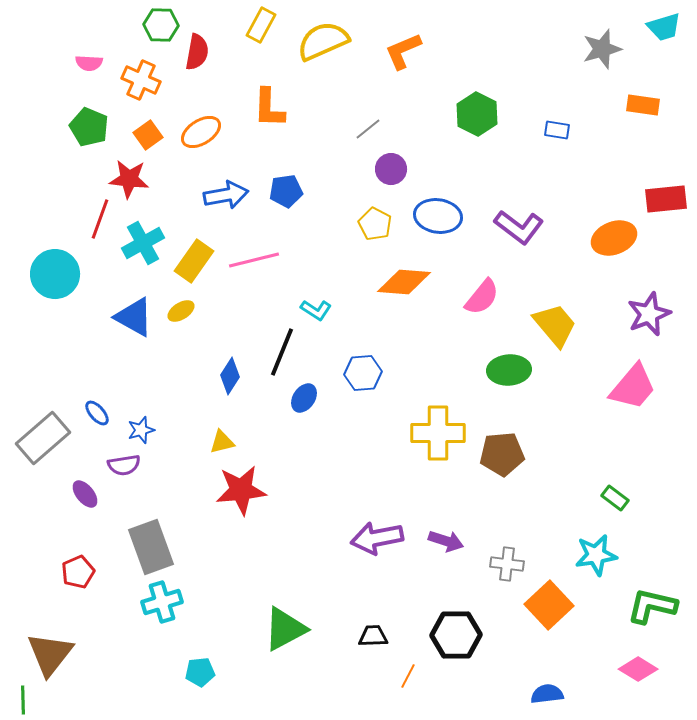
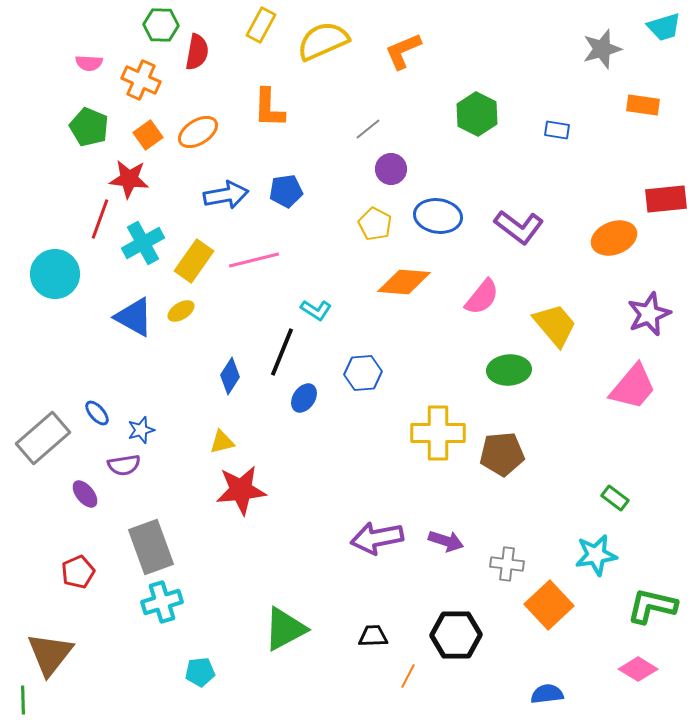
orange ellipse at (201, 132): moved 3 px left
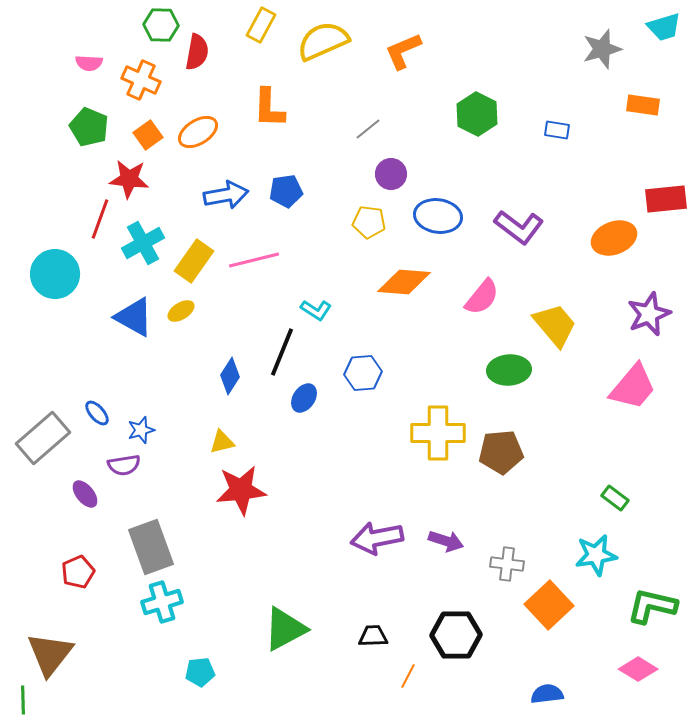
purple circle at (391, 169): moved 5 px down
yellow pentagon at (375, 224): moved 6 px left, 2 px up; rotated 20 degrees counterclockwise
brown pentagon at (502, 454): moved 1 px left, 2 px up
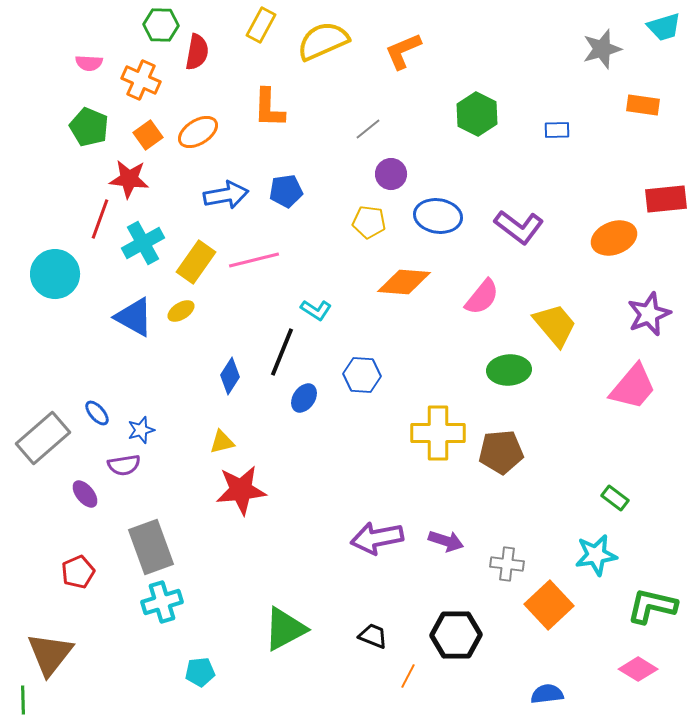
blue rectangle at (557, 130): rotated 10 degrees counterclockwise
yellow rectangle at (194, 261): moved 2 px right, 1 px down
blue hexagon at (363, 373): moved 1 px left, 2 px down; rotated 9 degrees clockwise
black trapezoid at (373, 636): rotated 24 degrees clockwise
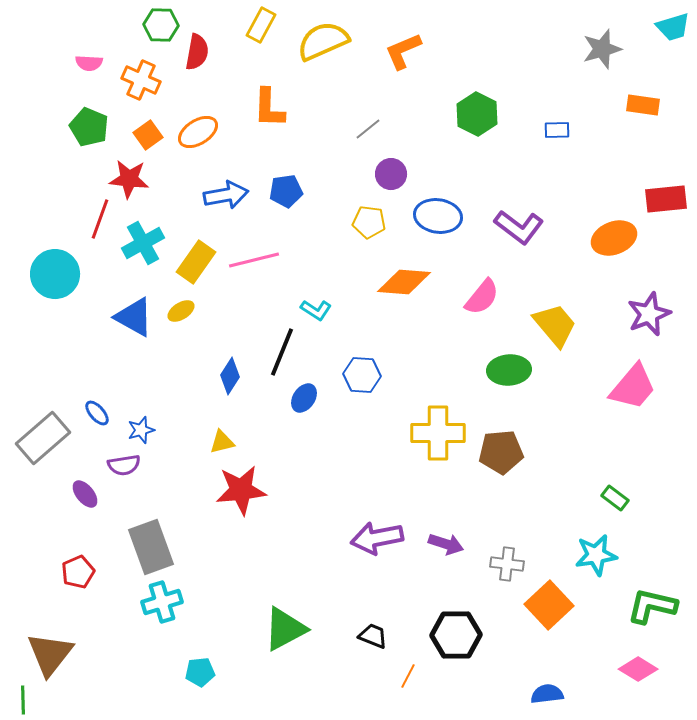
cyan trapezoid at (664, 27): moved 9 px right
purple arrow at (446, 541): moved 3 px down
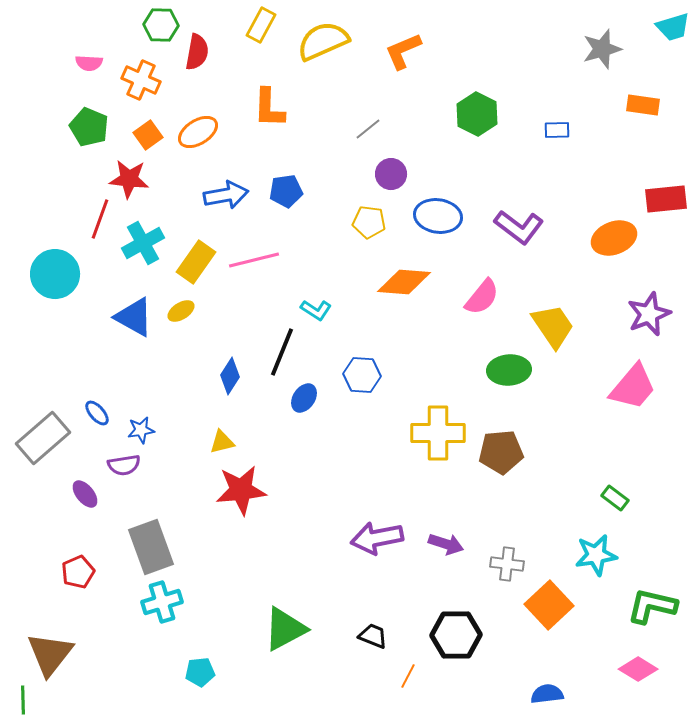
yellow trapezoid at (555, 325): moved 2 px left, 1 px down; rotated 6 degrees clockwise
blue star at (141, 430): rotated 8 degrees clockwise
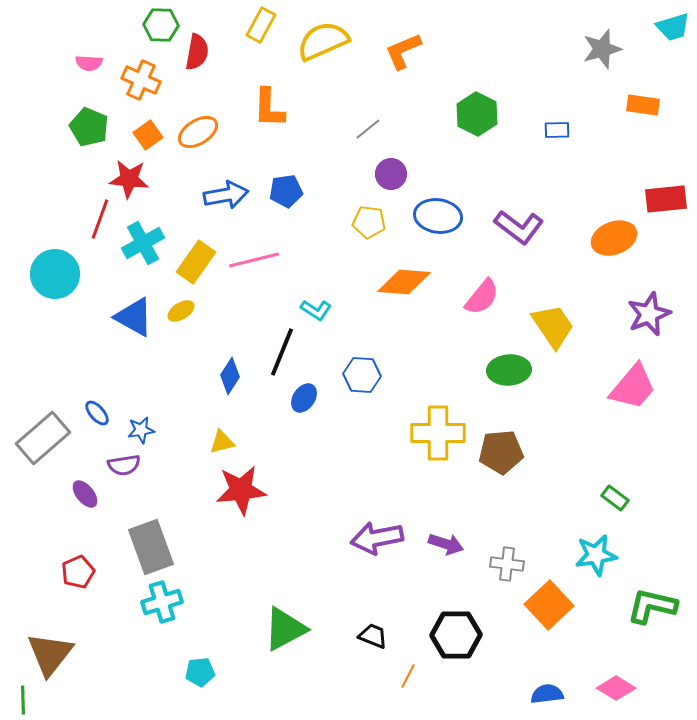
pink diamond at (638, 669): moved 22 px left, 19 px down
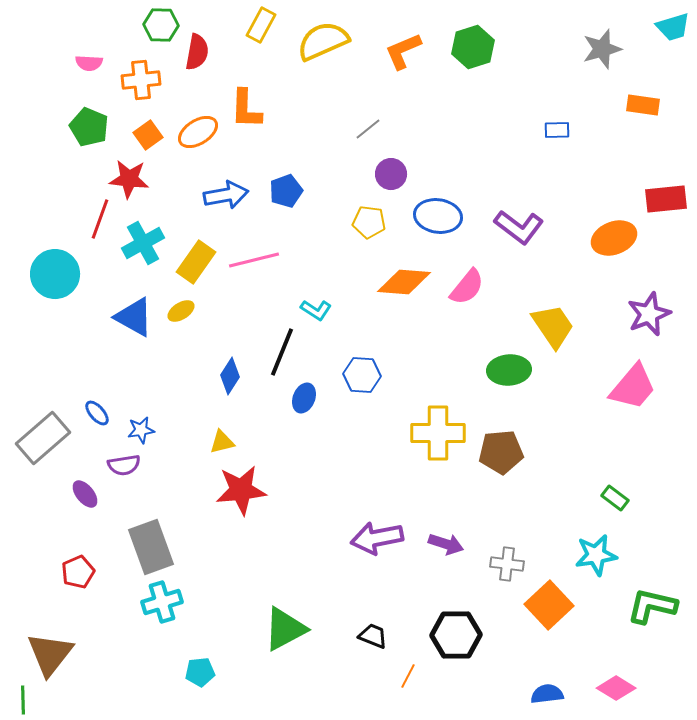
orange cross at (141, 80): rotated 30 degrees counterclockwise
orange L-shape at (269, 108): moved 23 px left, 1 px down
green hexagon at (477, 114): moved 4 px left, 67 px up; rotated 15 degrees clockwise
blue pentagon at (286, 191): rotated 12 degrees counterclockwise
pink semicircle at (482, 297): moved 15 px left, 10 px up
blue ellipse at (304, 398): rotated 12 degrees counterclockwise
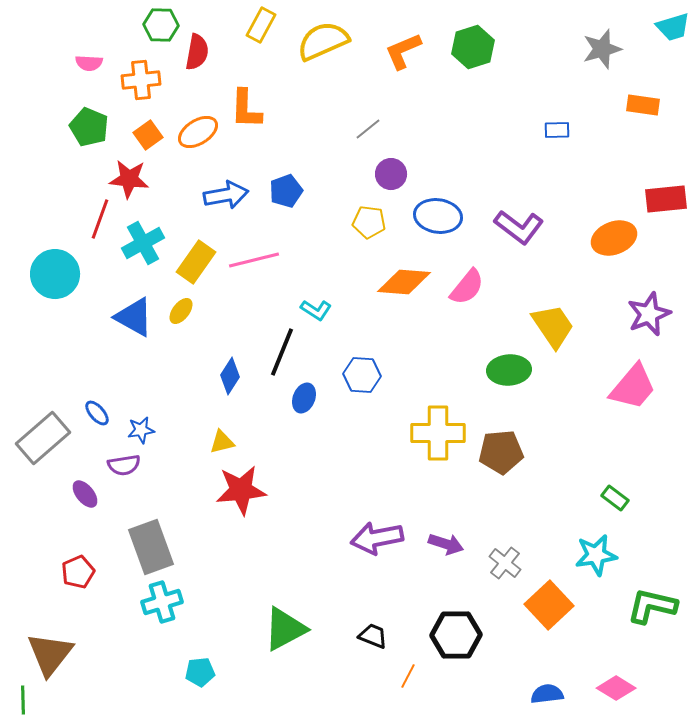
yellow ellipse at (181, 311): rotated 20 degrees counterclockwise
gray cross at (507, 564): moved 2 px left, 1 px up; rotated 32 degrees clockwise
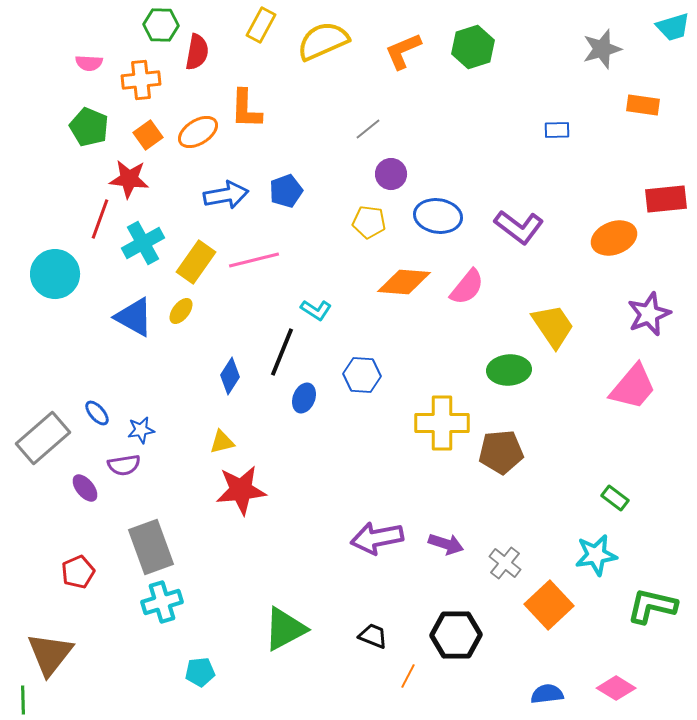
yellow cross at (438, 433): moved 4 px right, 10 px up
purple ellipse at (85, 494): moved 6 px up
